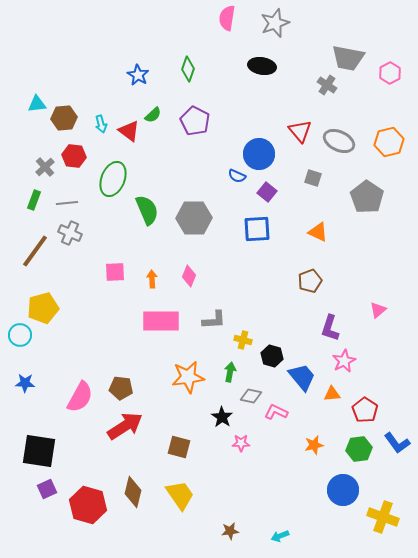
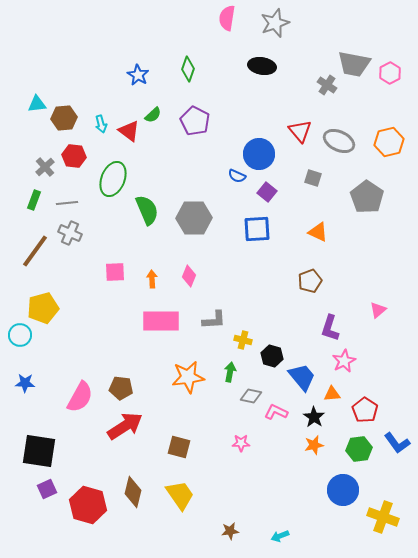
gray trapezoid at (348, 58): moved 6 px right, 6 px down
black star at (222, 417): moved 92 px right
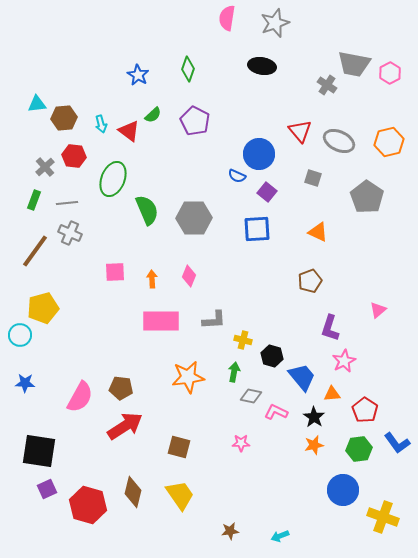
green arrow at (230, 372): moved 4 px right
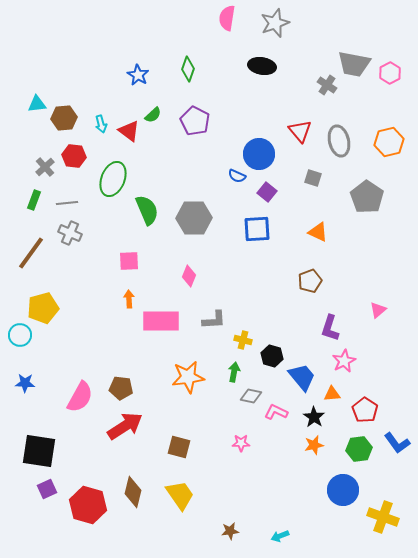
gray ellipse at (339, 141): rotated 52 degrees clockwise
brown line at (35, 251): moved 4 px left, 2 px down
pink square at (115, 272): moved 14 px right, 11 px up
orange arrow at (152, 279): moved 23 px left, 20 px down
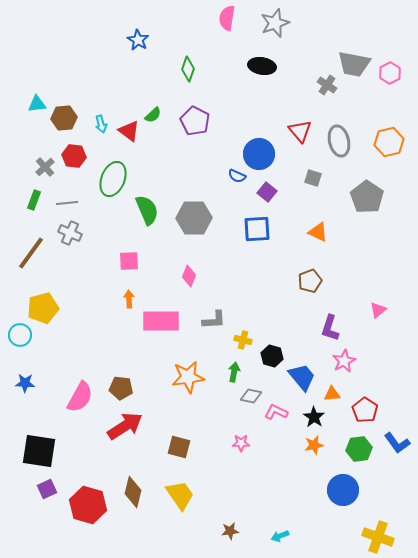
blue star at (138, 75): moved 35 px up
yellow cross at (383, 517): moved 5 px left, 20 px down
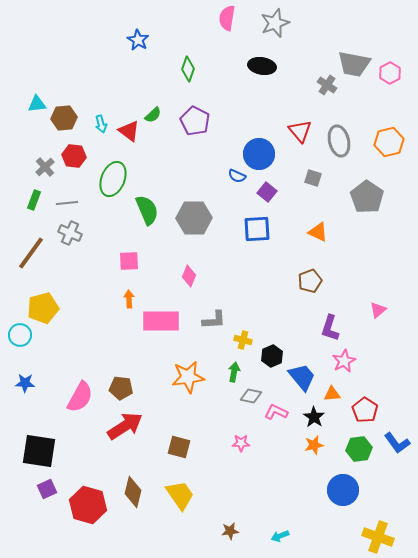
black hexagon at (272, 356): rotated 20 degrees clockwise
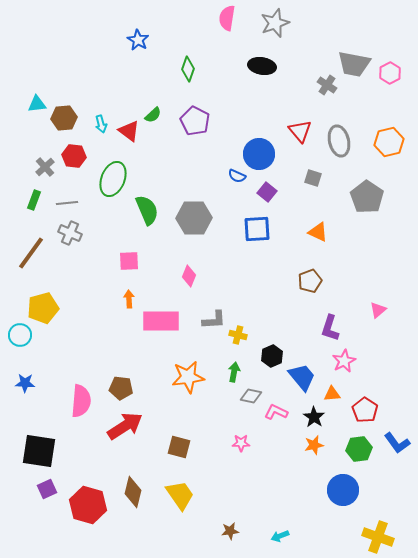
yellow cross at (243, 340): moved 5 px left, 5 px up
pink semicircle at (80, 397): moved 1 px right, 4 px down; rotated 24 degrees counterclockwise
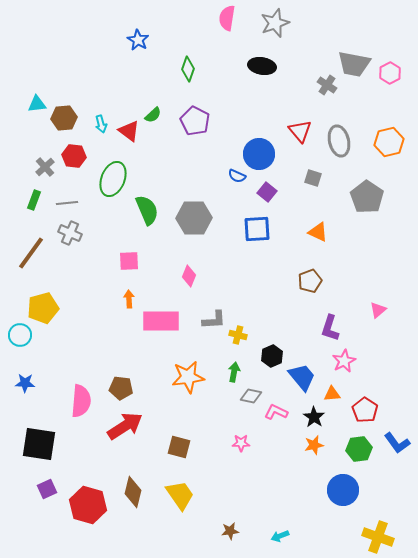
black square at (39, 451): moved 7 px up
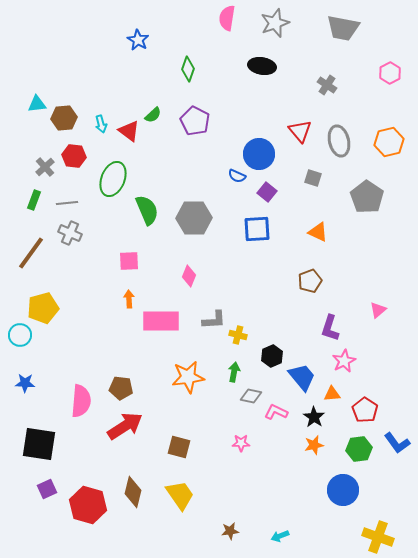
gray trapezoid at (354, 64): moved 11 px left, 36 px up
